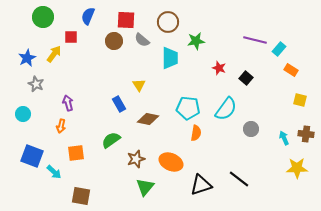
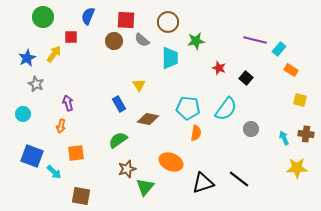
green semicircle at (111, 140): moved 7 px right
brown star at (136, 159): moved 9 px left, 10 px down
black triangle at (201, 185): moved 2 px right, 2 px up
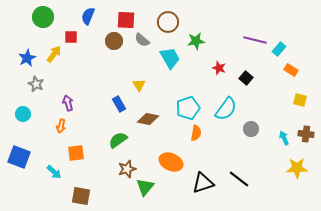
cyan trapezoid at (170, 58): rotated 30 degrees counterclockwise
cyan pentagon at (188, 108): rotated 25 degrees counterclockwise
blue square at (32, 156): moved 13 px left, 1 px down
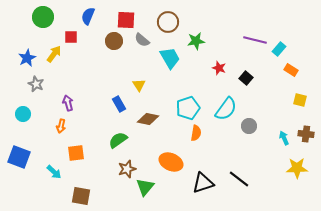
gray circle at (251, 129): moved 2 px left, 3 px up
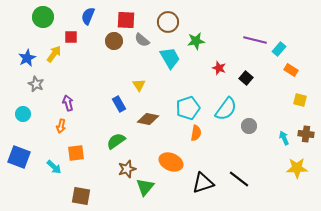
green semicircle at (118, 140): moved 2 px left, 1 px down
cyan arrow at (54, 172): moved 5 px up
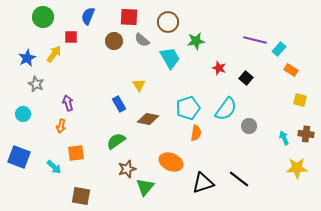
red square at (126, 20): moved 3 px right, 3 px up
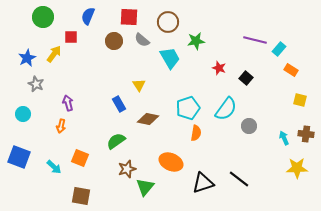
orange square at (76, 153): moved 4 px right, 5 px down; rotated 30 degrees clockwise
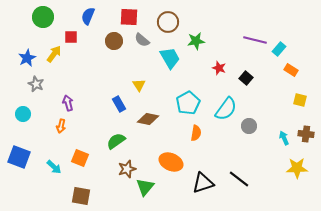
cyan pentagon at (188, 108): moved 5 px up; rotated 10 degrees counterclockwise
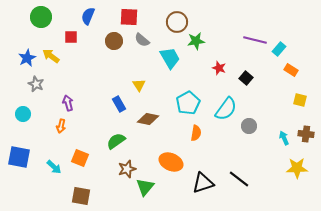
green circle at (43, 17): moved 2 px left
brown circle at (168, 22): moved 9 px right
yellow arrow at (54, 54): moved 3 px left, 2 px down; rotated 90 degrees counterclockwise
blue square at (19, 157): rotated 10 degrees counterclockwise
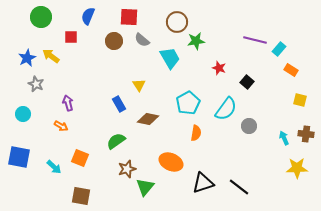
black square at (246, 78): moved 1 px right, 4 px down
orange arrow at (61, 126): rotated 72 degrees counterclockwise
black line at (239, 179): moved 8 px down
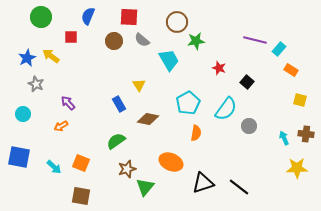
cyan trapezoid at (170, 58): moved 1 px left, 2 px down
purple arrow at (68, 103): rotated 28 degrees counterclockwise
orange arrow at (61, 126): rotated 120 degrees clockwise
orange square at (80, 158): moved 1 px right, 5 px down
